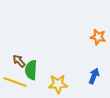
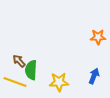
orange star: rotated 14 degrees counterclockwise
yellow star: moved 1 px right, 2 px up
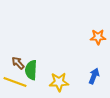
brown arrow: moved 1 px left, 2 px down
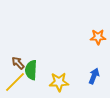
yellow line: rotated 65 degrees counterclockwise
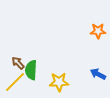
orange star: moved 6 px up
blue arrow: moved 4 px right, 2 px up; rotated 84 degrees counterclockwise
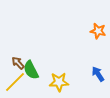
orange star: rotated 14 degrees clockwise
green semicircle: rotated 30 degrees counterclockwise
blue arrow: rotated 28 degrees clockwise
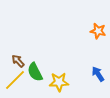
brown arrow: moved 2 px up
green semicircle: moved 4 px right, 2 px down
yellow line: moved 2 px up
